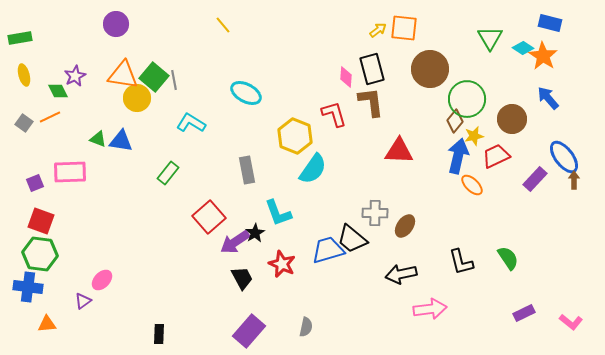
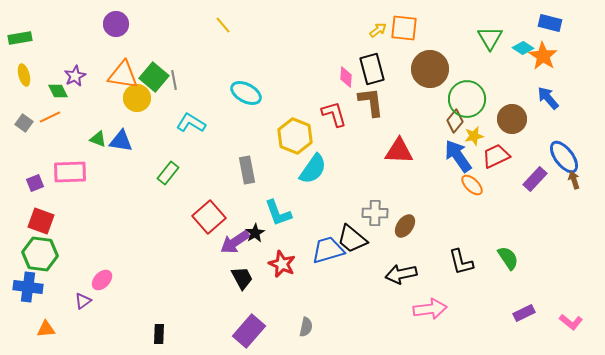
blue arrow at (458, 156): rotated 48 degrees counterclockwise
brown arrow at (574, 180): rotated 18 degrees counterclockwise
orange triangle at (47, 324): moved 1 px left, 5 px down
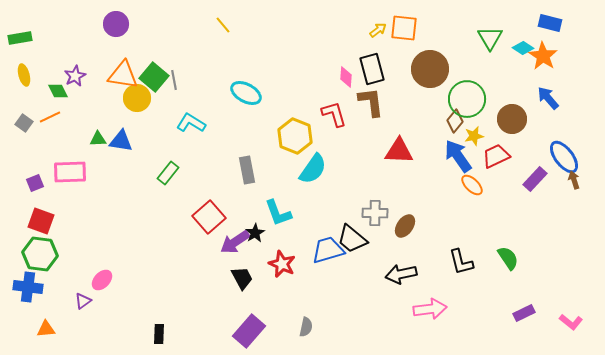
green triangle at (98, 139): rotated 24 degrees counterclockwise
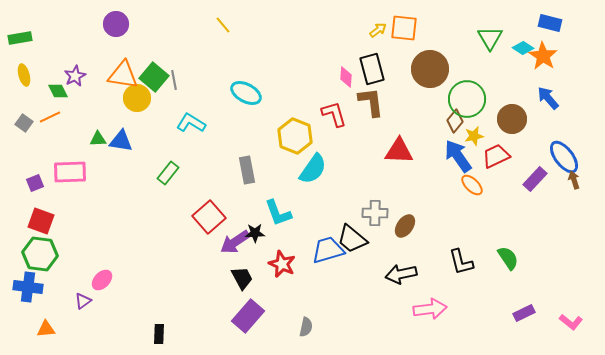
black star at (255, 233): rotated 30 degrees clockwise
purple rectangle at (249, 331): moved 1 px left, 15 px up
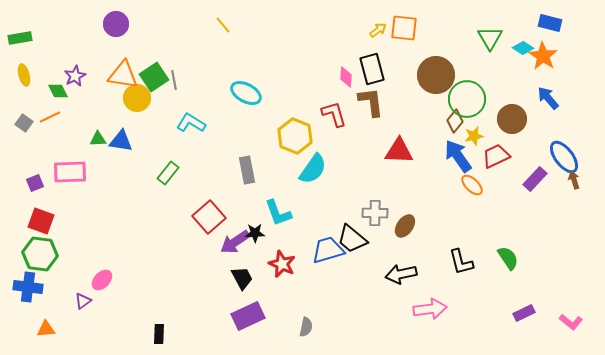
brown circle at (430, 69): moved 6 px right, 6 px down
green square at (154, 77): rotated 16 degrees clockwise
purple rectangle at (248, 316): rotated 24 degrees clockwise
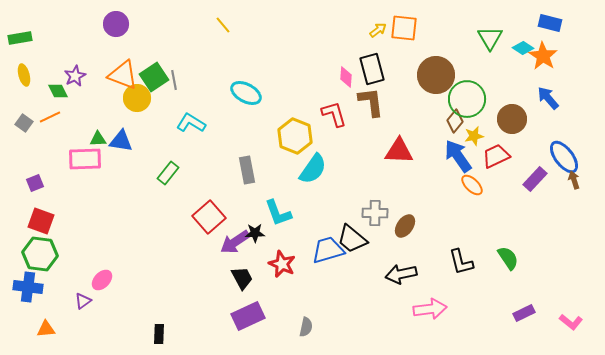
orange triangle at (123, 75): rotated 12 degrees clockwise
pink rectangle at (70, 172): moved 15 px right, 13 px up
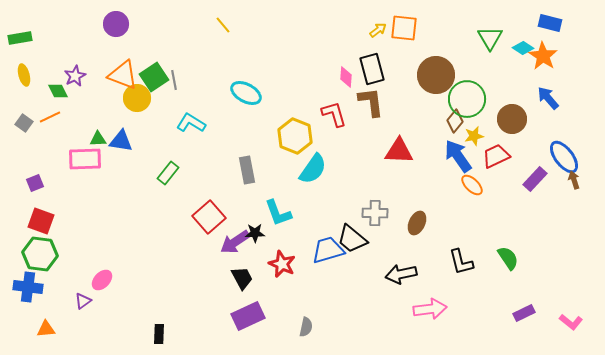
brown ellipse at (405, 226): moved 12 px right, 3 px up; rotated 10 degrees counterclockwise
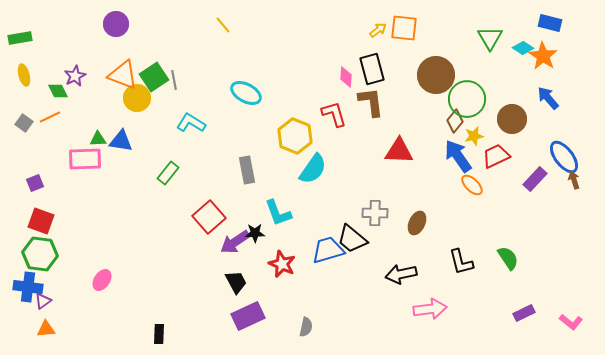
black trapezoid at (242, 278): moved 6 px left, 4 px down
pink ellipse at (102, 280): rotated 10 degrees counterclockwise
purple triangle at (83, 301): moved 40 px left
